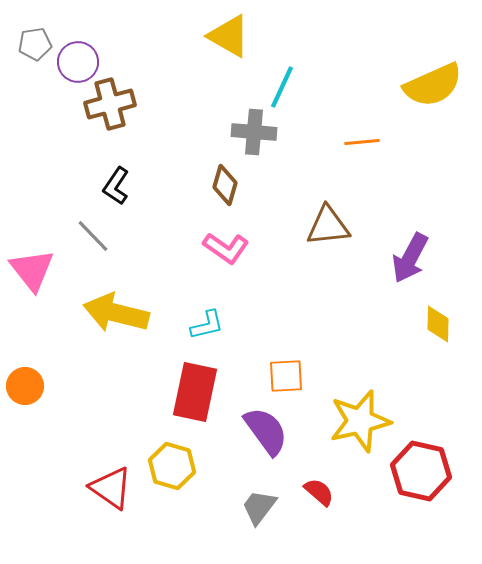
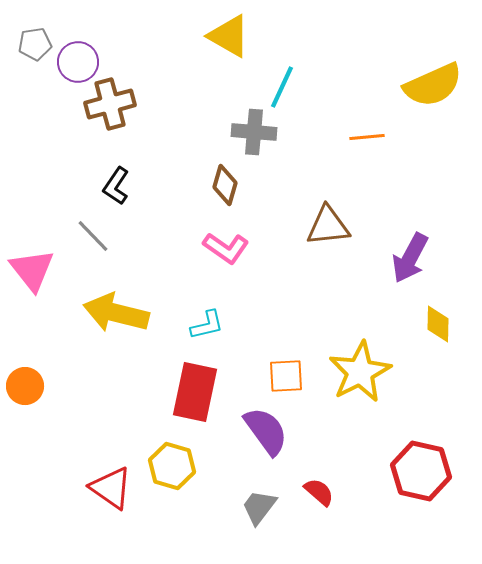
orange line: moved 5 px right, 5 px up
yellow star: moved 49 px up; rotated 14 degrees counterclockwise
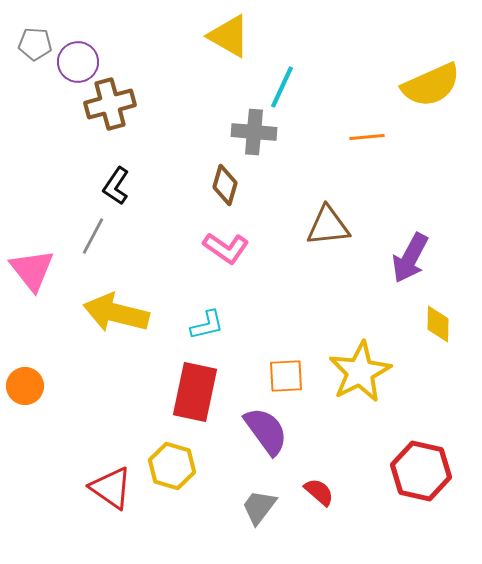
gray pentagon: rotated 12 degrees clockwise
yellow semicircle: moved 2 px left
gray line: rotated 72 degrees clockwise
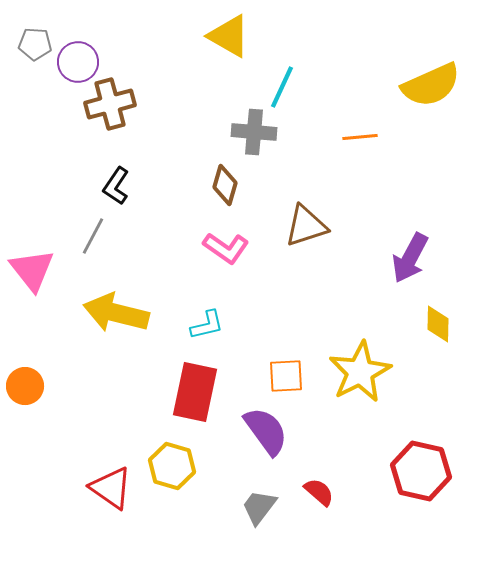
orange line: moved 7 px left
brown triangle: moved 22 px left; rotated 12 degrees counterclockwise
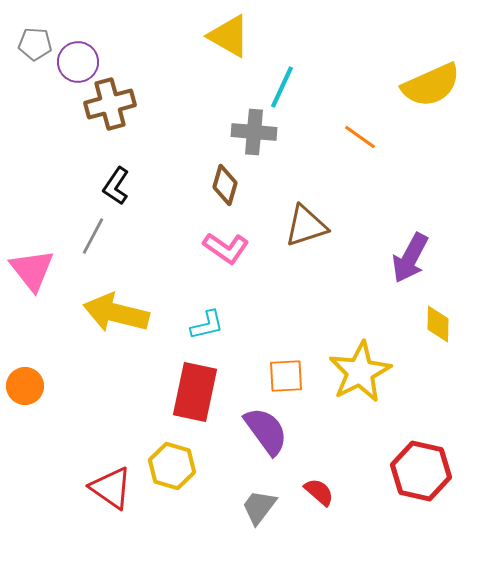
orange line: rotated 40 degrees clockwise
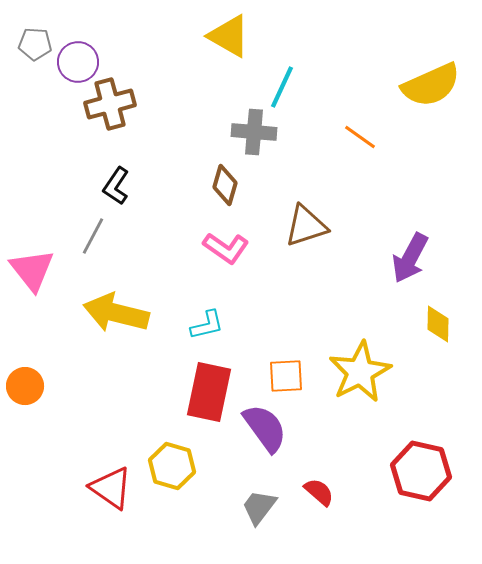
red rectangle: moved 14 px right
purple semicircle: moved 1 px left, 3 px up
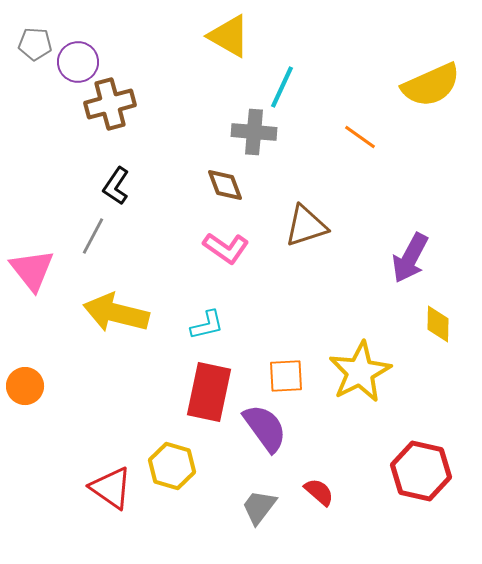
brown diamond: rotated 36 degrees counterclockwise
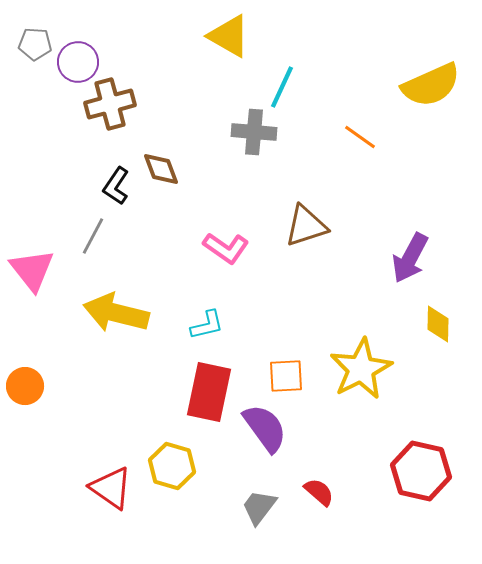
brown diamond: moved 64 px left, 16 px up
yellow star: moved 1 px right, 3 px up
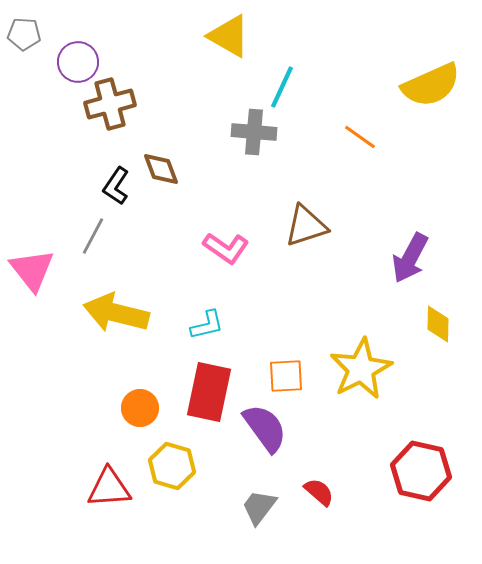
gray pentagon: moved 11 px left, 10 px up
orange circle: moved 115 px right, 22 px down
red triangle: moved 2 px left; rotated 39 degrees counterclockwise
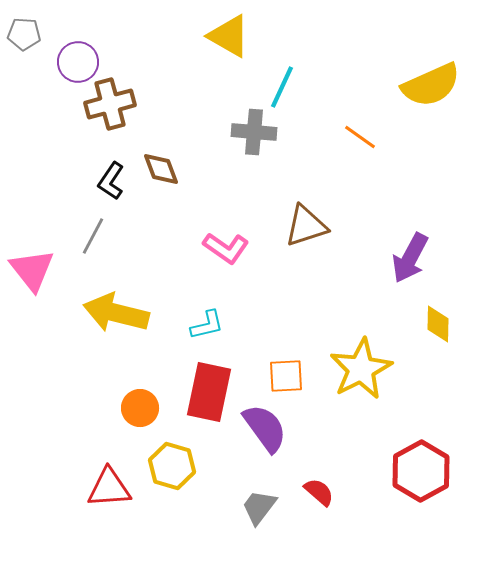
black L-shape: moved 5 px left, 5 px up
red hexagon: rotated 18 degrees clockwise
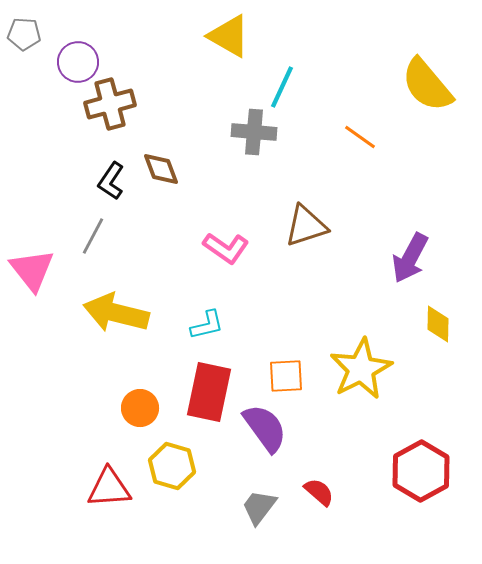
yellow semicircle: moved 4 px left; rotated 74 degrees clockwise
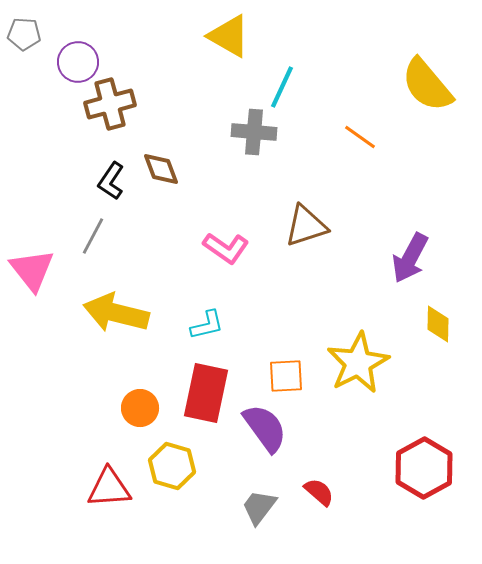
yellow star: moved 3 px left, 6 px up
red rectangle: moved 3 px left, 1 px down
red hexagon: moved 3 px right, 3 px up
